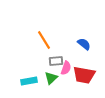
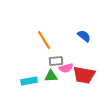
blue semicircle: moved 8 px up
pink semicircle: rotated 56 degrees clockwise
green triangle: moved 2 px up; rotated 40 degrees clockwise
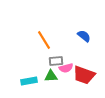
red trapezoid: rotated 10 degrees clockwise
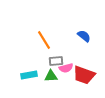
cyan rectangle: moved 6 px up
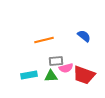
orange line: rotated 72 degrees counterclockwise
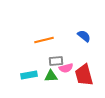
red trapezoid: rotated 55 degrees clockwise
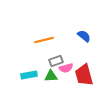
gray rectangle: rotated 16 degrees counterclockwise
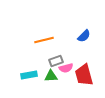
blue semicircle: rotated 96 degrees clockwise
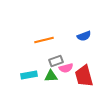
blue semicircle: rotated 24 degrees clockwise
red trapezoid: moved 1 px down
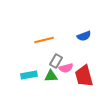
gray rectangle: rotated 40 degrees counterclockwise
